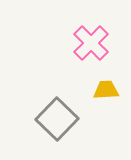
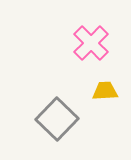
yellow trapezoid: moved 1 px left, 1 px down
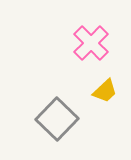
yellow trapezoid: rotated 140 degrees clockwise
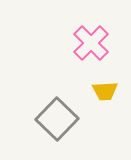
yellow trapezoid: rotated 40 degrees clockwise
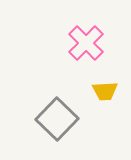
pink cross: moved 5 px left
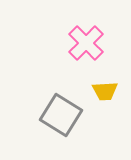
gray square: moved 4 px right, 4 px up; rotated 12 degrees counterclockwise
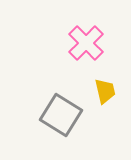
yellow trapezoid: rotated 100 degrees counterclockwise
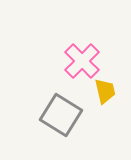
pink cross: moved 4 px left, 18 px down
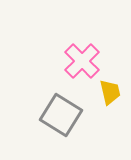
yellow trapezoid: moved 5 px right, 1 px down
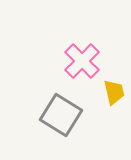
yellow trapezoid: moved 4 px right
